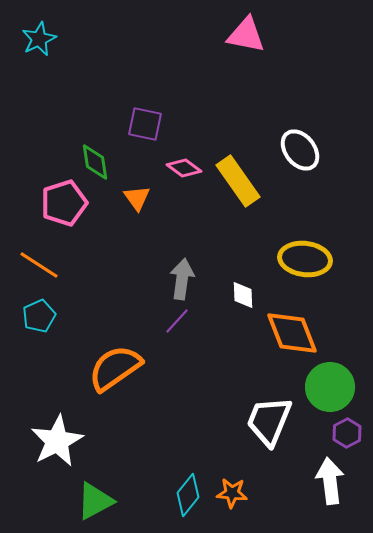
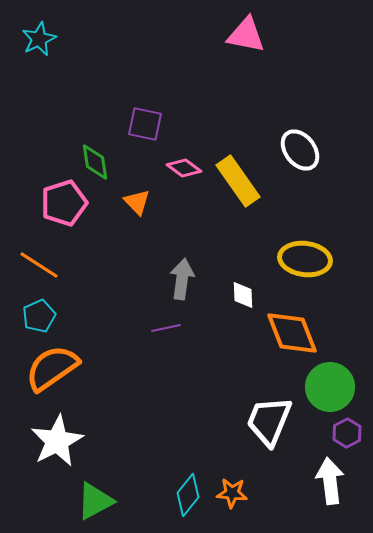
orange triangle: moved 4 px down; rotated 8 degrees counterclockwise
purple line: moved 11 px left, 7 px down; rotated 36 degrees clockwise
orange semicircle: moved 63 px left
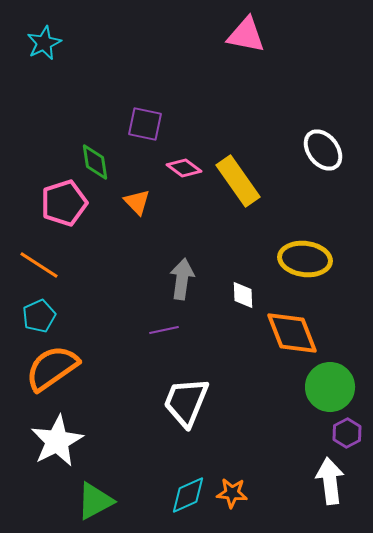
cyan star: moved 5 px right, 4 px down
white ellipse: moved 23 px right
purple line: moved 2 px left, 2 px down
white trapezoid: moved 83 px left, 19 px up
cyan diamond: rotated 27 degrees clockwise
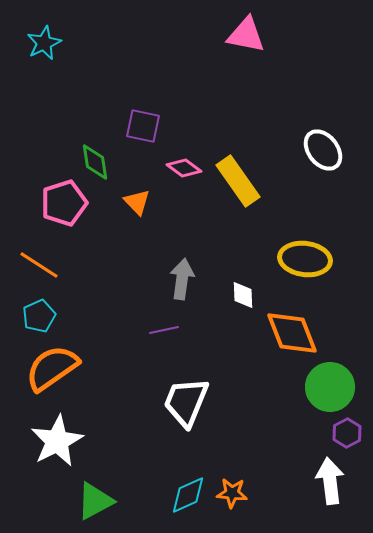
purple square: moved 2 px left, 2 px down
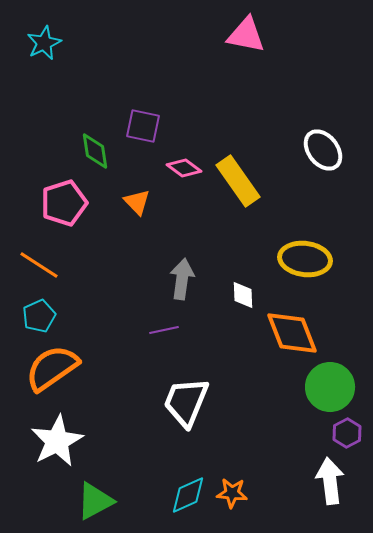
green diamond: moved 11 px up
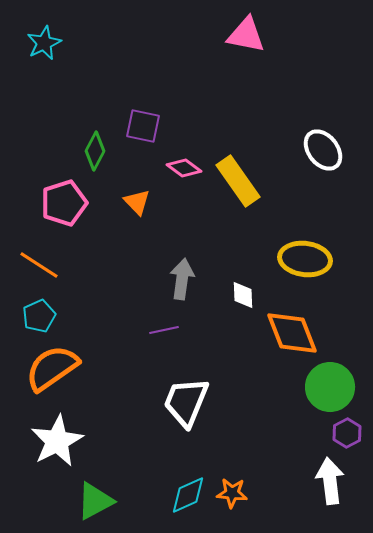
green diamond: rotated 36 degrees clockwise
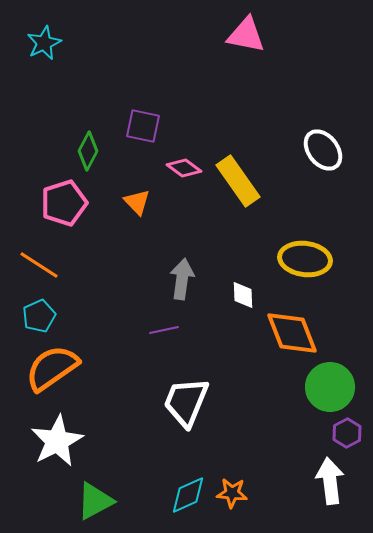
green diamond: moved 7 px left
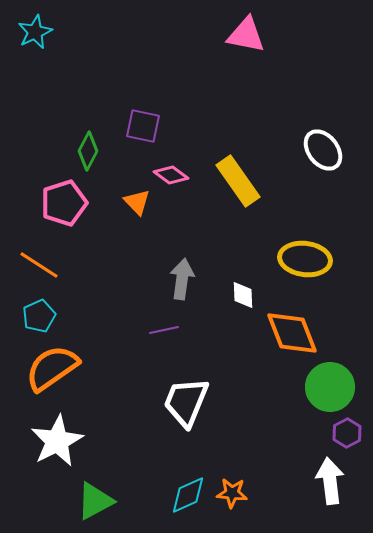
cyan star: moved 9 px left, 11 px up
pink diamond: moved 13 px left, 7 px down
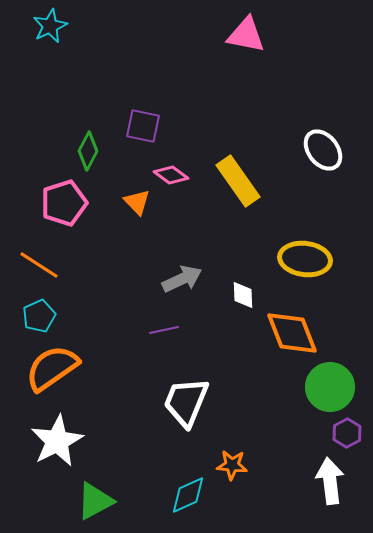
cyan star: moved 15 px right, 6 px up
gray arrow: rotated 57 degrees clockwise
orange star: moved 28 px up
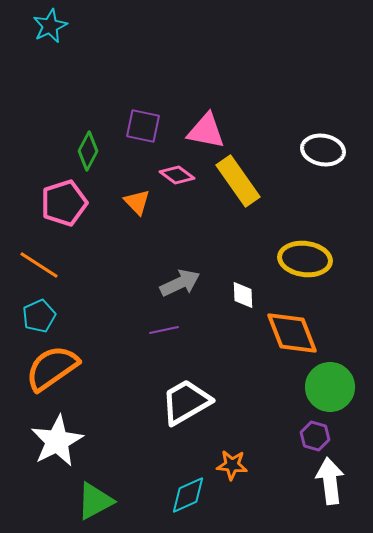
pink triangle: moved 40 px left, 96 px down
white ellipse: rotated 42 degrees counterclockwise
pink diamond: moved 6 px right
gray arrow: moved 2 px left, 4 px down
white trapezoid: rotated 38 degrees clockwise
purple hexagon: moved 32 px left, 3 px down; rotated 16 degrees counterclockwise
